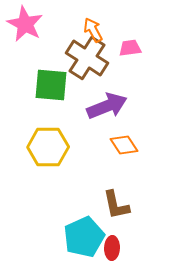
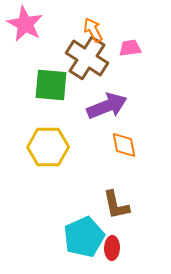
orange diamond: rotated 24 degrees clockwise
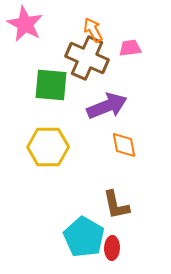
brown cross: rotated 9 degrees counterclockwise
cyan pentagon: rotated 18 degrees counterclockwise
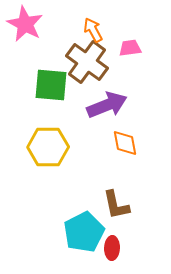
brown cross: moved 4 px down; rotated 12 degrees clockwise
purple arrow: moved 1 px up
orange diamond: moved 1 px right, 2 px up
cyan pentagon: moved 5 px up; rotated 15 degrees clockwise
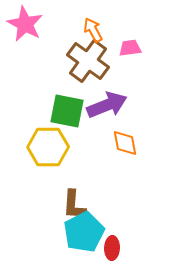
brown cross: moved 1 px right, 1 px up
green square: moved 16 px right, 26 px down; rotated 6 degrees clockwise
brown L-shape: moved 42 px left; rotated 16 degrees clockwise
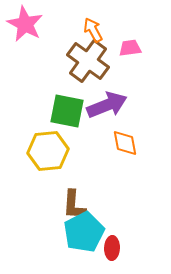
yellow hexagon: moved 4 px down; rotated 6 degrees counterclockwise
